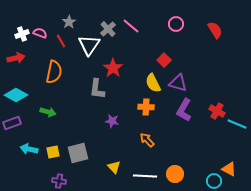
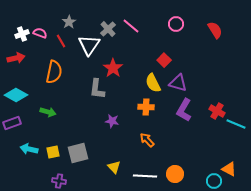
cyan line: moved 1 px left
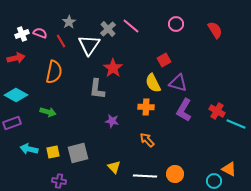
red square: rotated 16 degrees clockwise
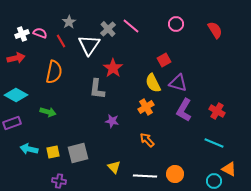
orange cross: rotated 35 degrees counterclockwise
cyan line: moved 22 px left, 19 px down
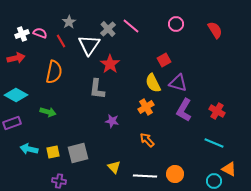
red star: moved 3 px left, 4 px up
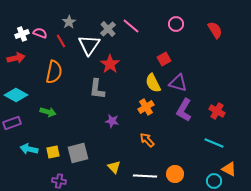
red square: moved 1 px up
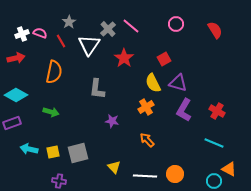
red star: moved 14 px right, 6 px up
green arrow: moved 3 px right
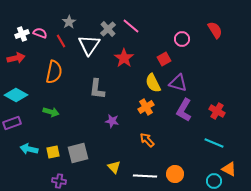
pink circle: moved 6 px right, 15 px down
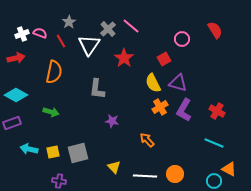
orange cross: moved 14 px right
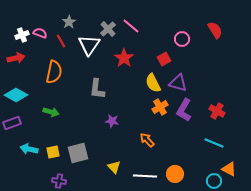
white cross: moved 1 px down
